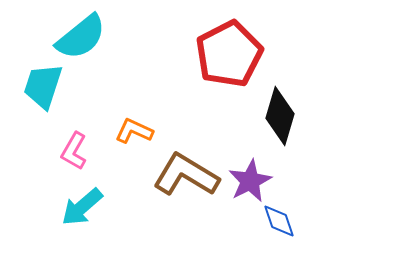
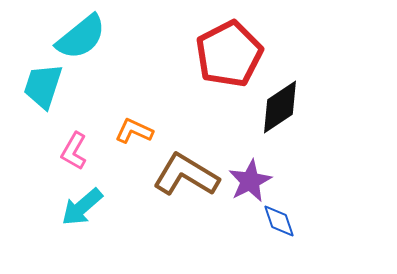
black diamond: moved 9 px up; rotated 40 degrees clockwise
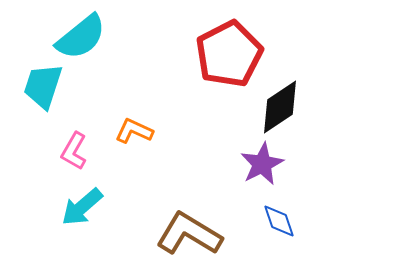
brown L-shape: moved 3 px right, 59 px down
purple star: moved 12 px right, 17 px up
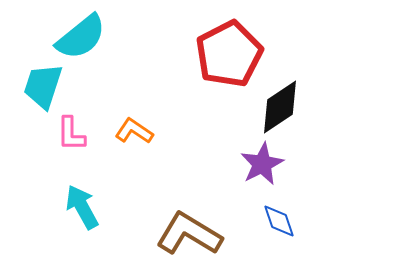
orange L-shape: rotated 9 degrees clockwise
pink L-shape: moved 3 px left, 17 px up; rotated 30 degrees counterclockwise
cyan arrow: rotated 102 degrees clockwise
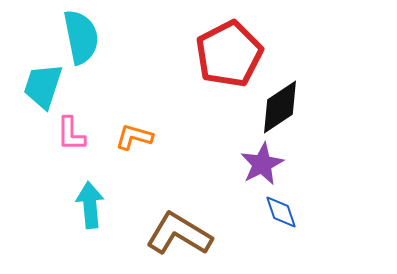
cyan semicircle: rotated 62 degrees counterclockwise
orange L-shape: moved 6 px down; rotated 18 degrees counterclockwise
cyan arrow: moved 8 px right, 2 px up; rotated 24 degrees clockwise
blue diamond: moved 2 px right, 9 px up
brown L-shape: moved 10 px left
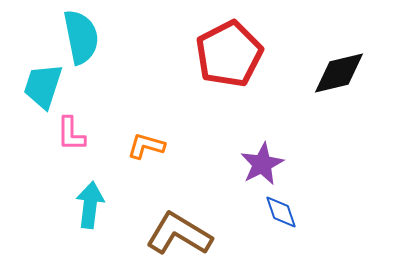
black diamond: moved 59 px right, 34 px up; rotated 20 degrees clockwise
orange L-shape: moved 12 px right, 9 px down
cyan arrow: rotated 12 degrees clockwise
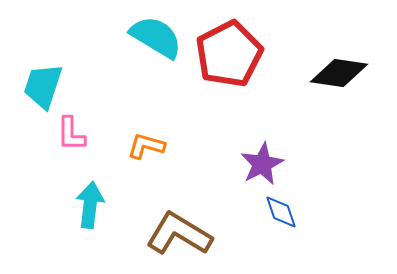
cyan semicircle: moved 75 px right; rotated 48 degrees counterclockwise
black diamond: rotated 22 degrees clockwise
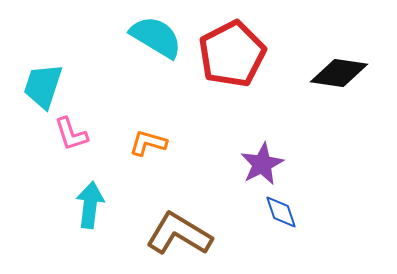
red pentagon: moved 3 px right
pink L-shape: rotated 18 degrees counterclockwise
orange L-shape: moved 2 px right, 3 px up
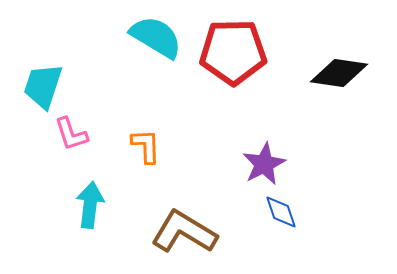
red pentagon: moved 1 px right, 2 px up; rotated 26 degrees clockwise
orange L-shape: moved 2 px left, 3 px down; rotated 72 degrees clockwise
purple star: moved 2 px right
brown L-shape: moved 5 px right, 2 px up
